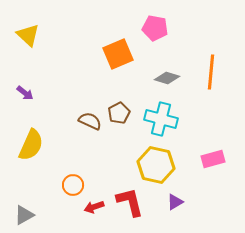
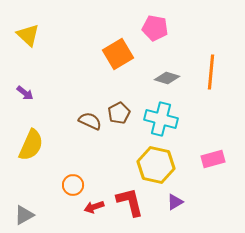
orange square: rotated 8 degrees counterclockwise
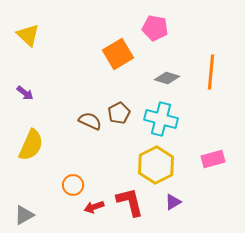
yellow hexagon: rotated 21 degrees clockwise
purple triangle: moved 2 px left
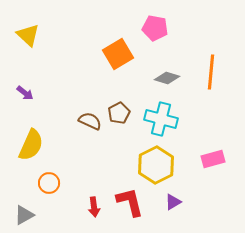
orange circle: moved 24 px left, 2 px up
red arrow: rotated 78 degrees counterclockwise
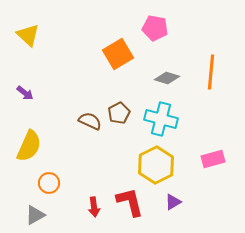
yellow semicircle: moved 2 px left, 1 px down
gray triangle: moved 11 px right
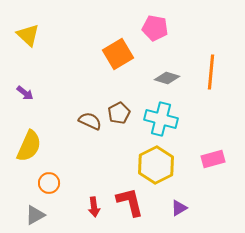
purple triangle: moved 6 px right, 6 px down
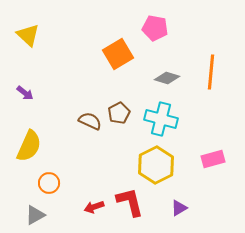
red arrow: rotated 78 degrees clockwise
